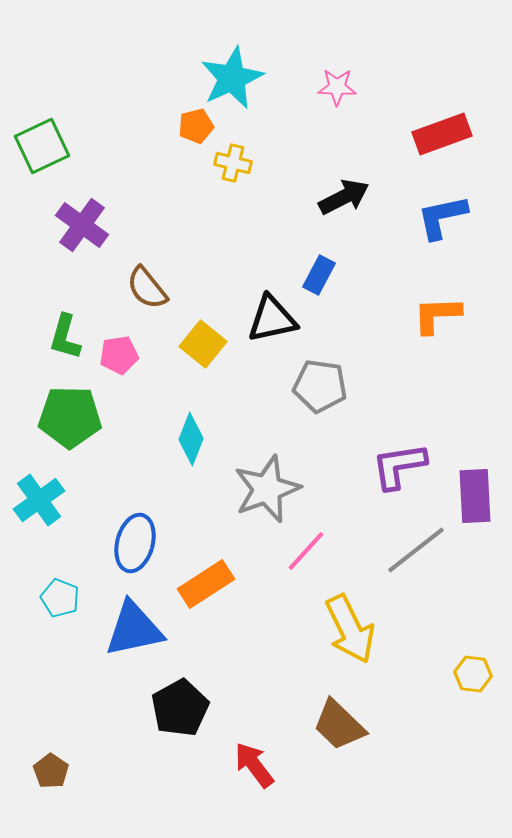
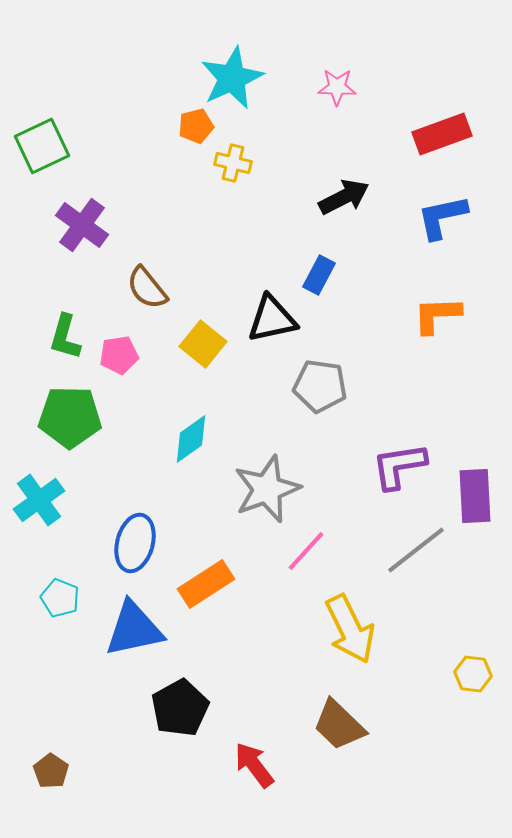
cyan diamond: rotated 33 degrees clockwise
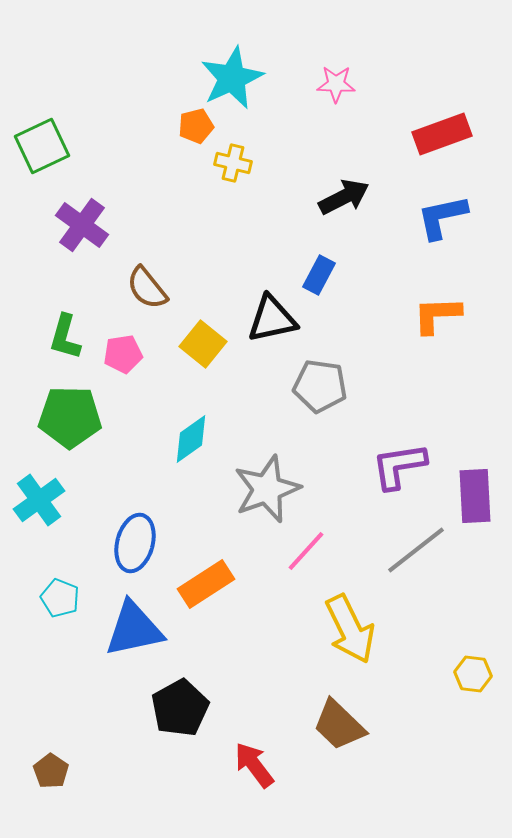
pink star: moved 1 px left, 3 px up
pink pentagon: moved 4 px right, 1 px up
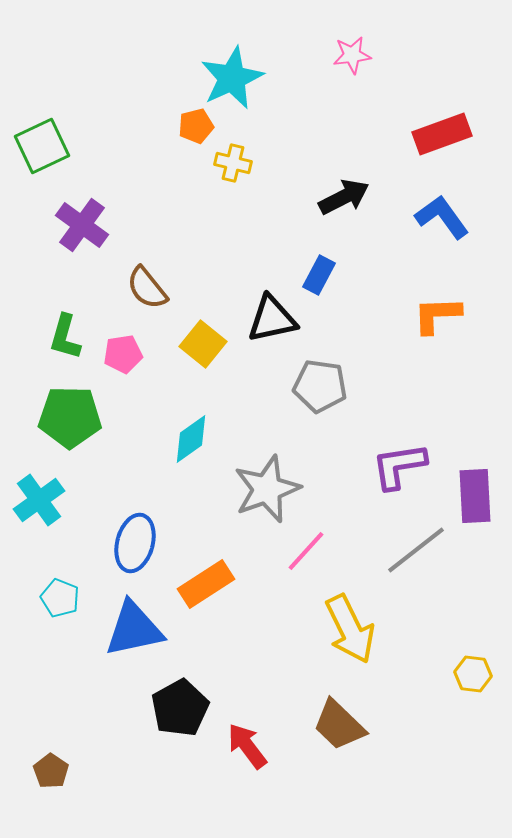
pink star: moved 16 px right, 29 px up; rotated 9 degrees counterclockwise
blue L-shape: rotated 66 degrees clockwise
red arrow: moved 7 px left, 19 px up
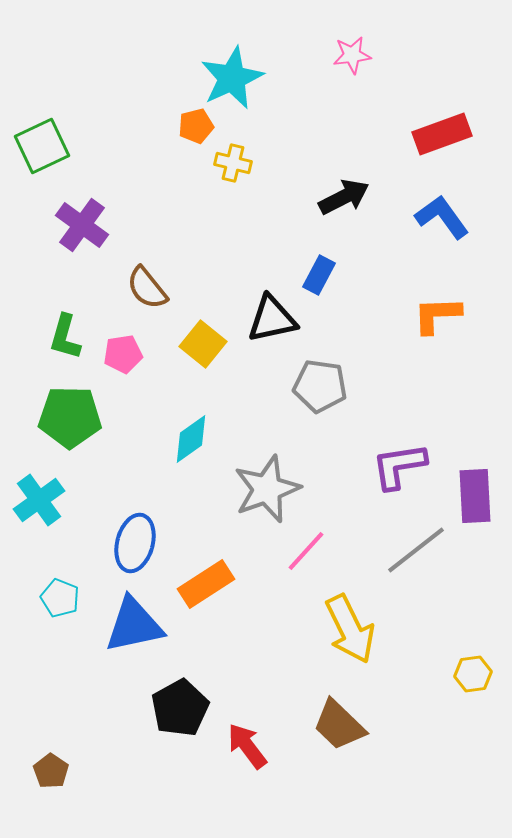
blue triangle: moved 4 px up
yellow hexagon: rotated 15 degrees counterclockwise
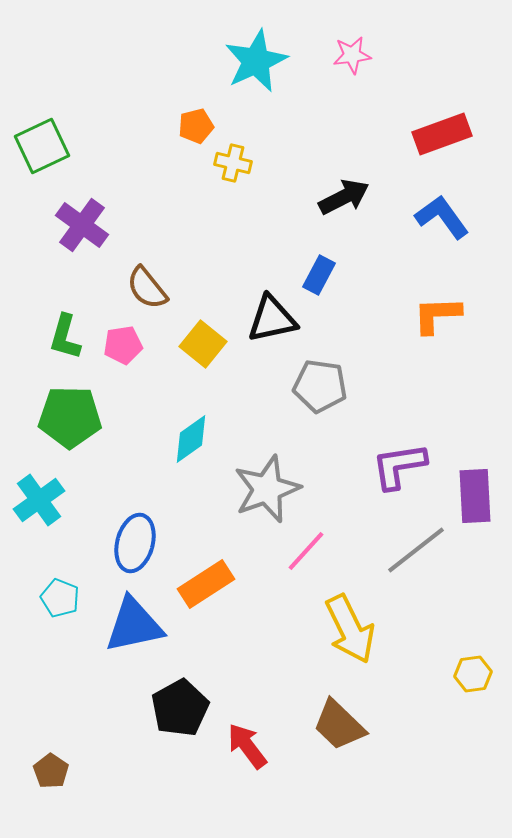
cyan star: moved 24 px right, 17 px up
pink pentagon: moved 9 px up
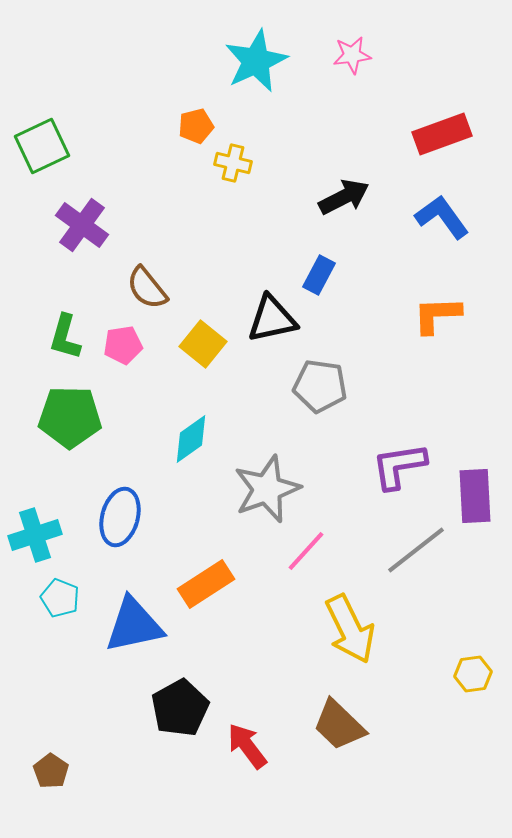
cyan cross: moved 4 px left, 35 px down; rotated 18 degrees clockwise
blue ellipse: moved 15 px left, 26 px up
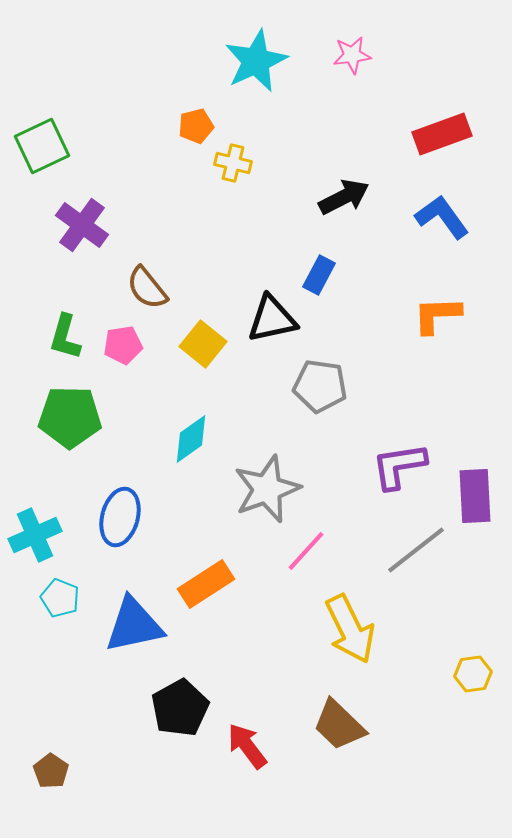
cyan cross: rotated 6 degrees counterclockwise
